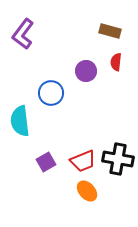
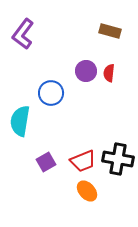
red semicircle: moved 7 px left, 11 px down
cyan semicircle: rotated 16 degrees clockwise
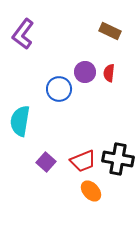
brown rectangle: rotated 10 degrees clockwise
purple circle: moved 1 px left, 1 px down
blue circle: moved 8 px right, 4 px up
purple square: rotated 18 degrees counterclockwise
orange ellipse: moved 4 px right
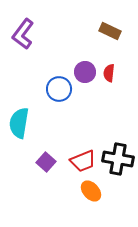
cyan semicircle: moved 1 px left, 2 px down
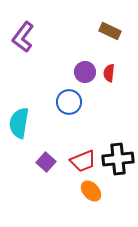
purple L-shape: moved 3 px down
blue circle: moved 10 px right, 13 px down
black cross: rotated 16 degrees counterclockwise
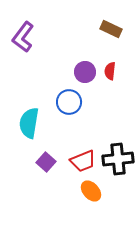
brown rectangle: moved 1 px right, 2 px up
red semicircle: moved 1 px right, 2 px up
cyan semicircle: moved 10 px right
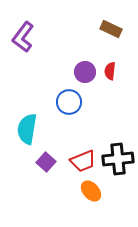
cyan semicircle: moved 2 px left, 6 px down
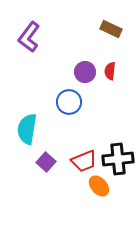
purple L-shape: moved 6 px right
red trapezoid: moved 1 px right
orange ellipse: moved 8 px right, 5 px up
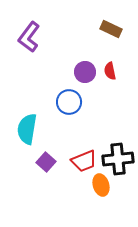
red semicircle: rotated 18 degrees counterclockwise
orange ellipse: moved 2 px right, 1 px up; rotated 25 degrees clockwise
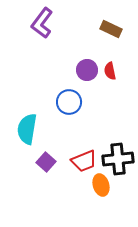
purple L-shape: moved 13 px right, 14 px up
purple circle: moved 2 px right, 2 px up
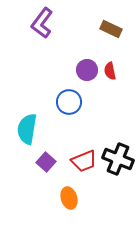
black cross: rotated 28 degrees clockwise
orange ellipse: moved 32 px left, 13 px down
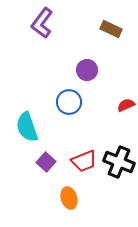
red semicircle: moved 16 px right, 34 px down; rotated 78 degrees clockwise
cyan semicircle: moved 2 px up; rotated 28 degrees counterclockwise
black cross: moved 1 px right, 3 px down
